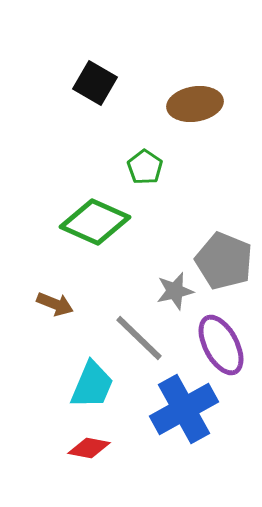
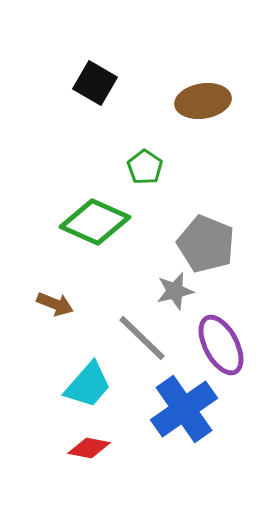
brown ellipse: moved 8 px right, 3 px up
gray pentagon: moved 18 px left, 17 px up
gray line: moved 3 px right
cyan trapezoid: moved 4 px left; rotated 18 degrees clockwise
blue cross: rotated 6 degrees counterclockwise
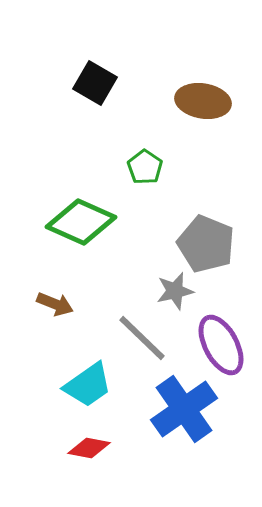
brown ellipse: rotated 18 degrees clockwise
green diamond: moved 14 px left
cyan trapezoid: rotated 14 degrees clockwise
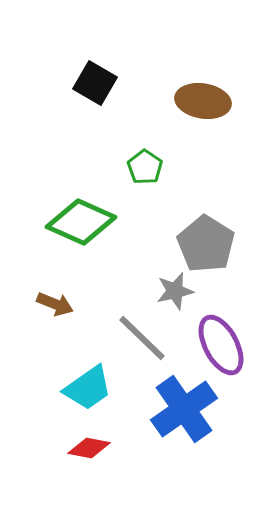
gray pentagon: rotated 10 degrees clockwise
cyan trapezoid: moved 3 px down
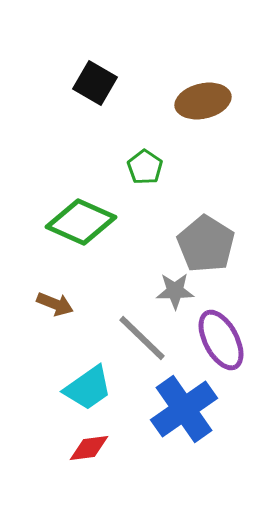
brown ellipse: rotated 22 degrees counterclockwise
gray star: rotated 12 degrees clockwise
purple ellipse: moved 5 px up
red diamond: rotated 18 degrees counterclockwise
